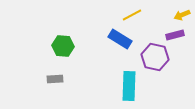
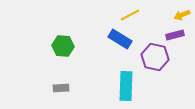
yellow line: moved 2 px left
gray rectangle: moved 6 px right, 9 px down
cyan rectangle: moved 3 px left
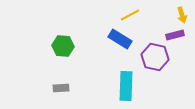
yellow arrow: rotated 84 degrees counterclockwise
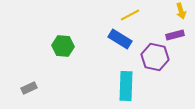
yellow arrow: moved 1 px left, 4 px up
gray rectangle: moved 32 px left; rotated 21 degrees counterclockwise
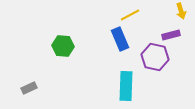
purple rectangle: moved 4 px left
blue rectangle: rotated 35 degrees clockwise
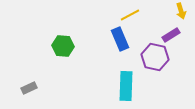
purple rectangle: rotated 18 degrees counterclockwise
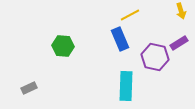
purple rectangle: moved 8 px right, 8 px down
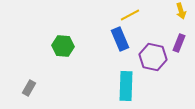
purple rectangle: rotated 36 degrees counterclockwise
purple hexagon: moved 2 px left
gray rectangle: rotated 35 degrees counterclockwise
